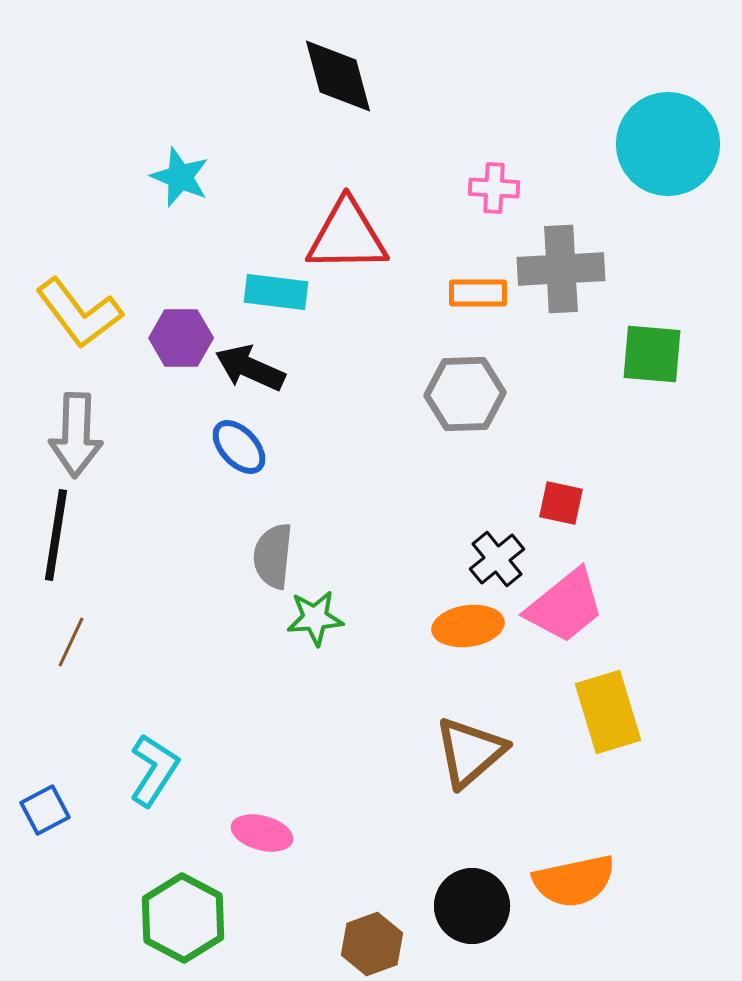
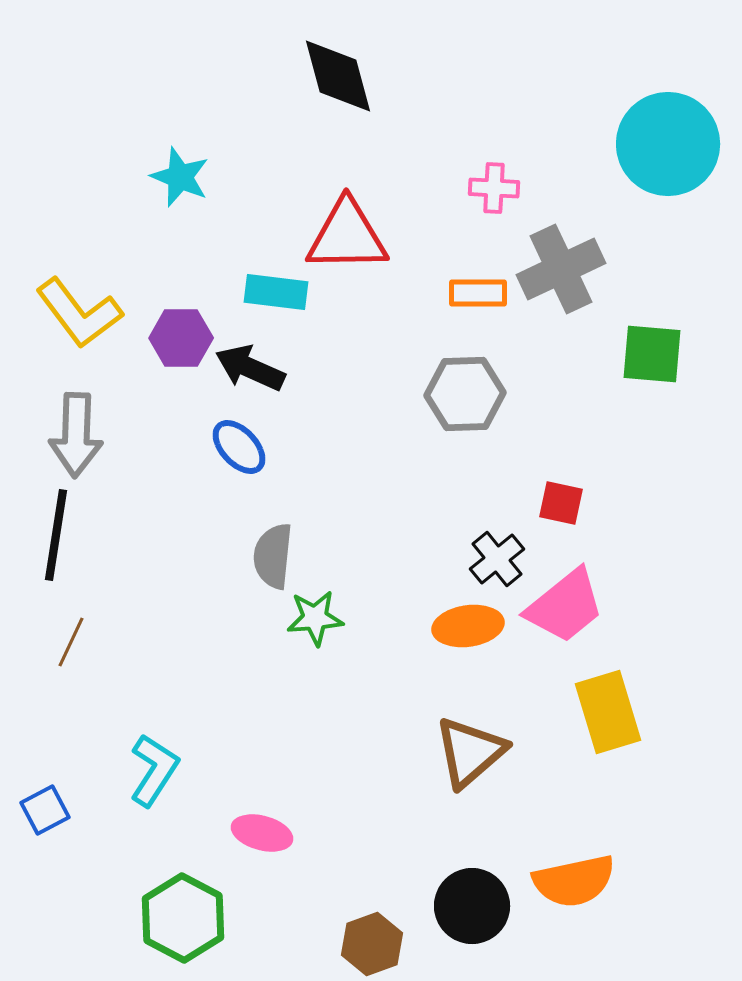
gray cross: rotated 22 degrees counterclockwise
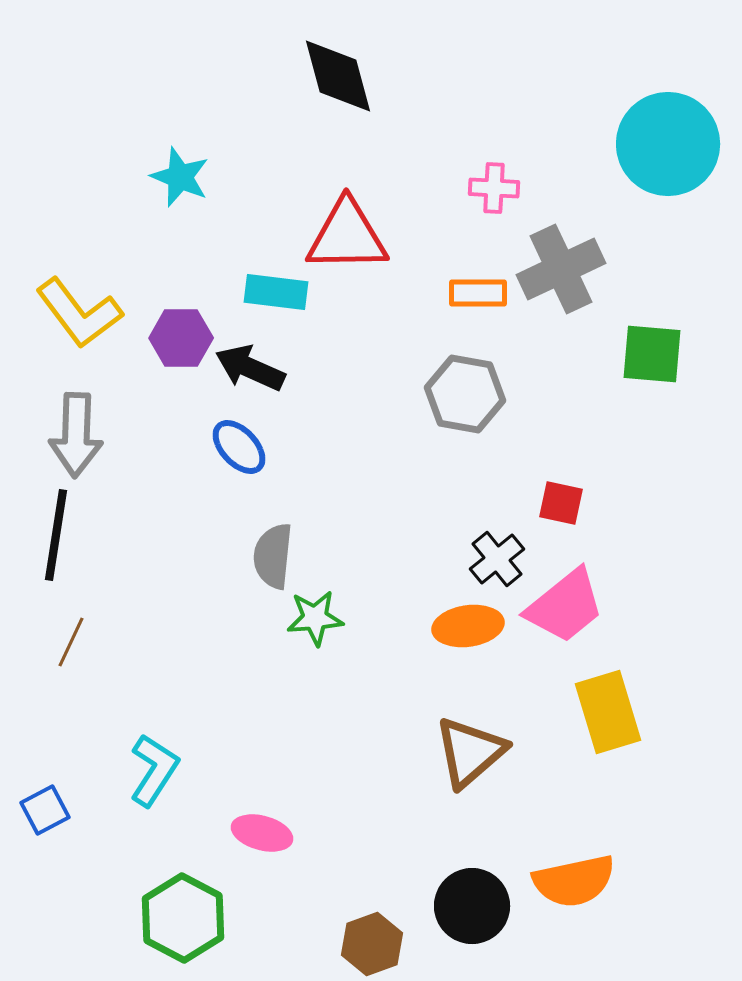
gray hexagon: rotated 12 degrees clockwise
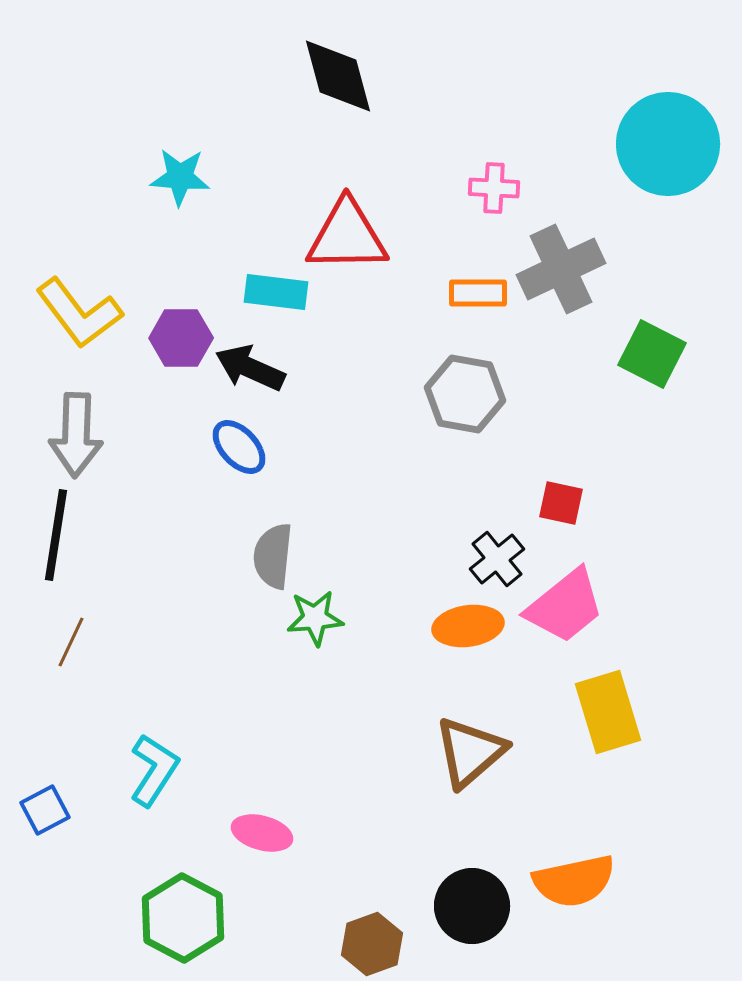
cyan star: rotated 18 degrees counterclockwise
green square: rotated 22 degrees clockwise
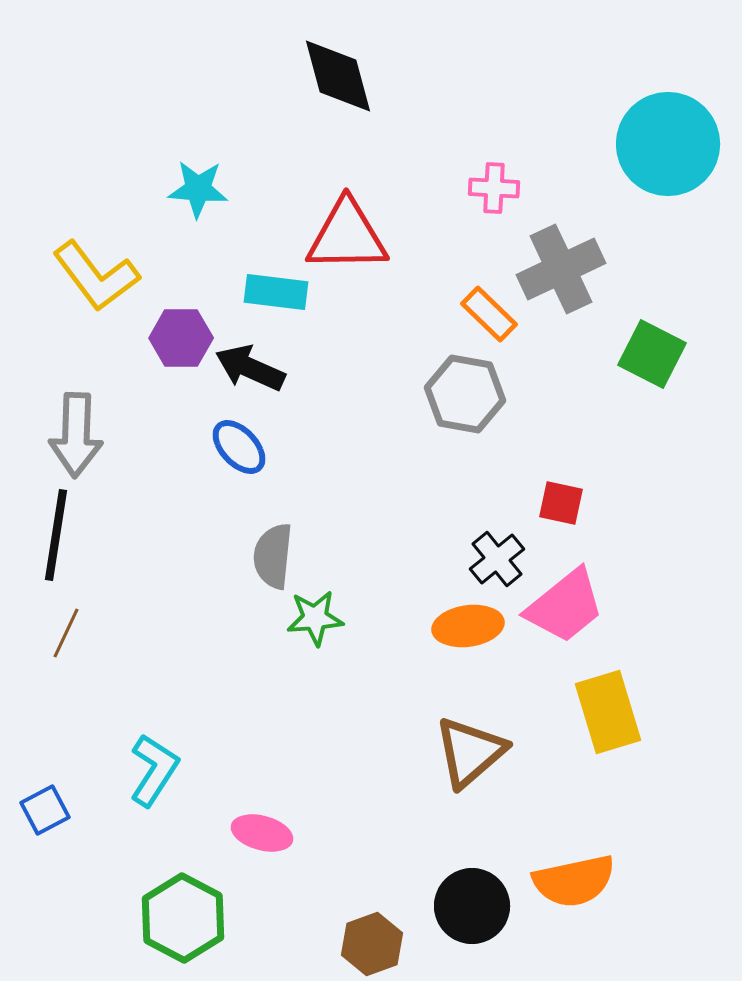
cyan star: moved 18 px right, 12 px down
orange rectangle: moved 11 px right, 21 px down; rotated 44 degrees clockwise
yellow L-shape: moved 17 px right, 37 px up
brown line: moved 5 px left, 9 px up
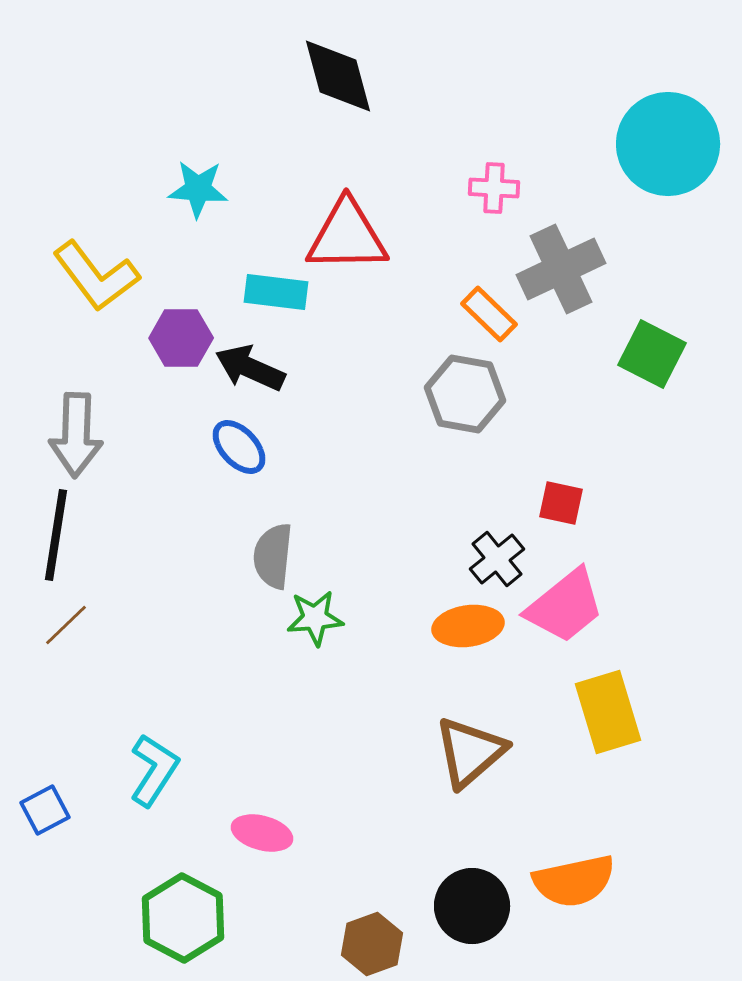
brown line: moved 8 px up; rotated 21 degrees clockwise
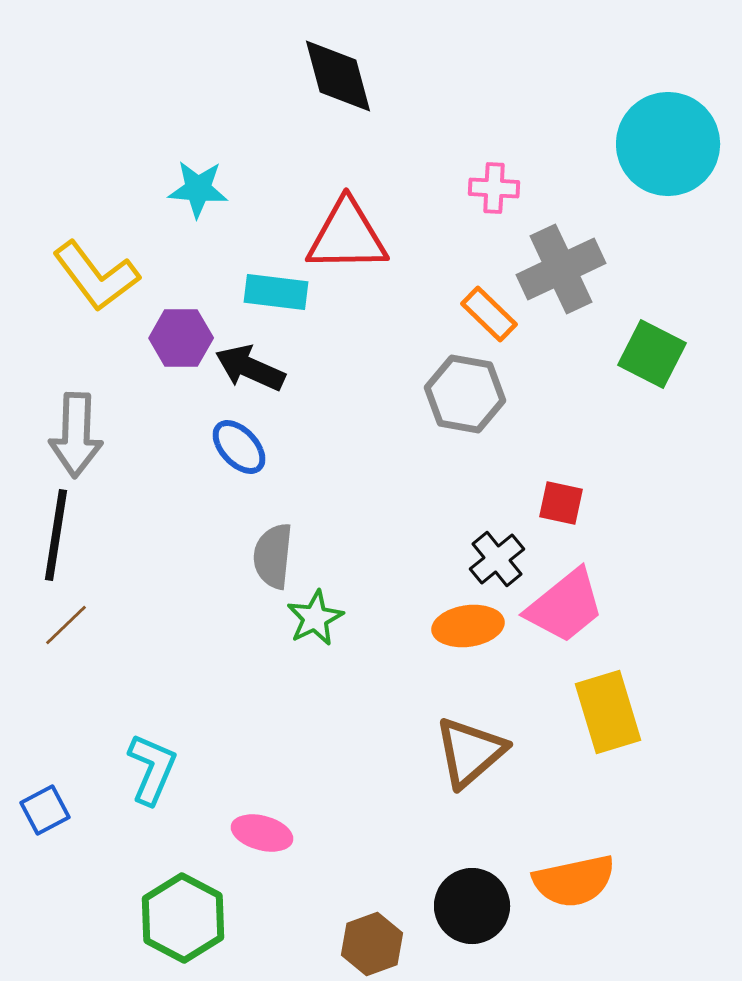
green star: rotated 22 degrees counterclockwise
cyan L-shape: moved 2 px left, 1 px up; rotated 10 degrees counterclockwise
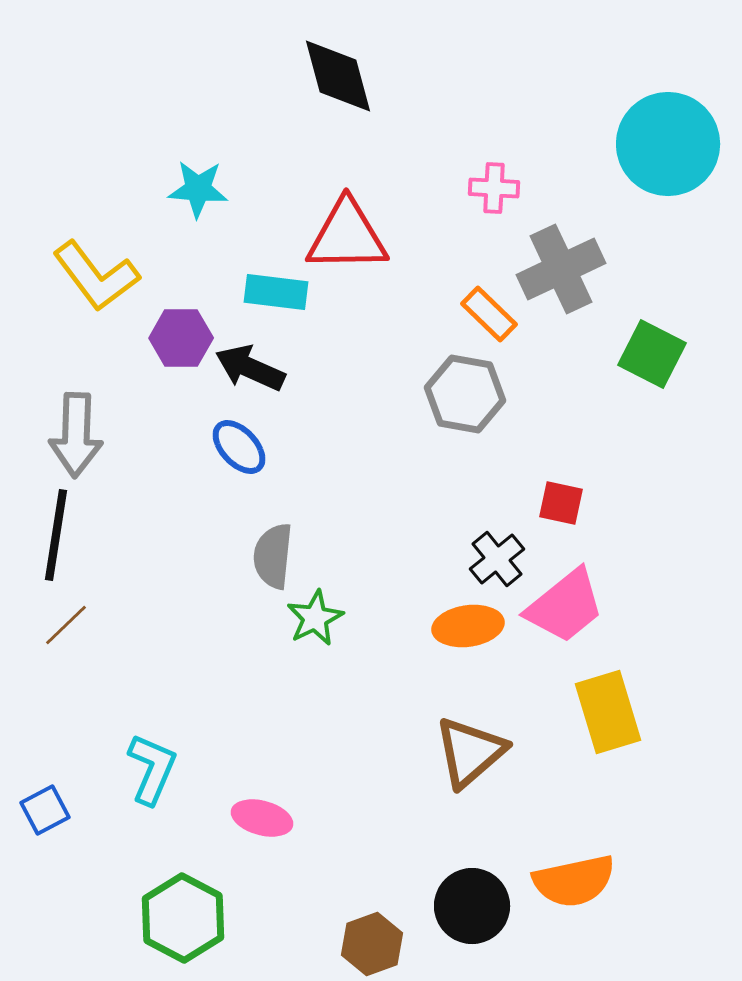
pink ellipse: moved 15 px up
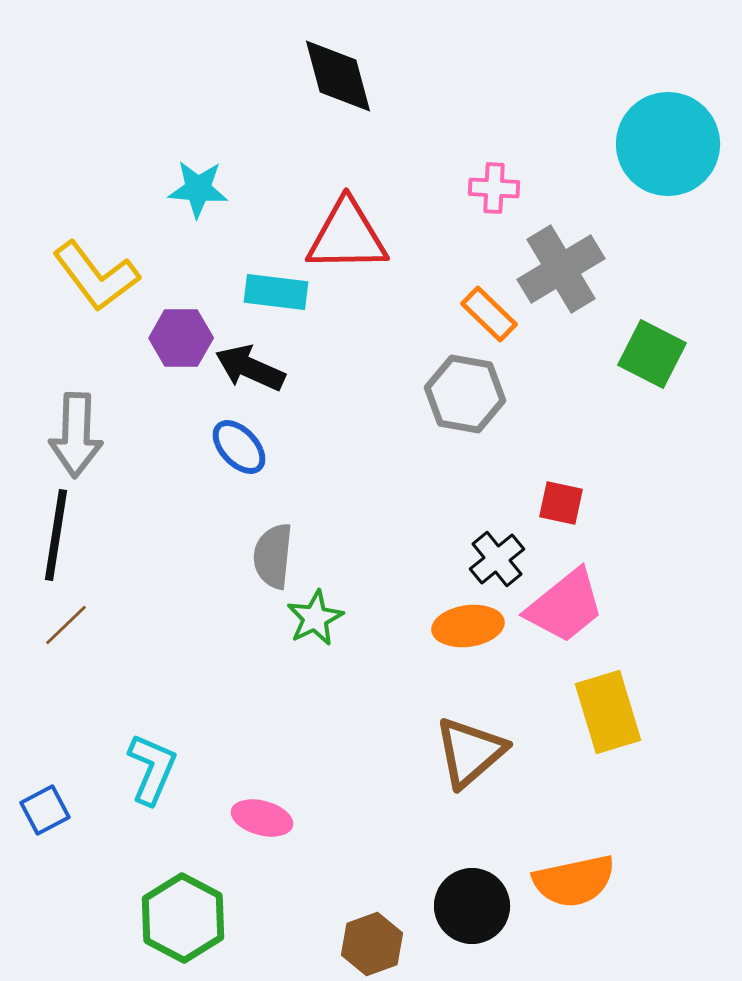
gray cross: rotated 6 degrees counterclockwise
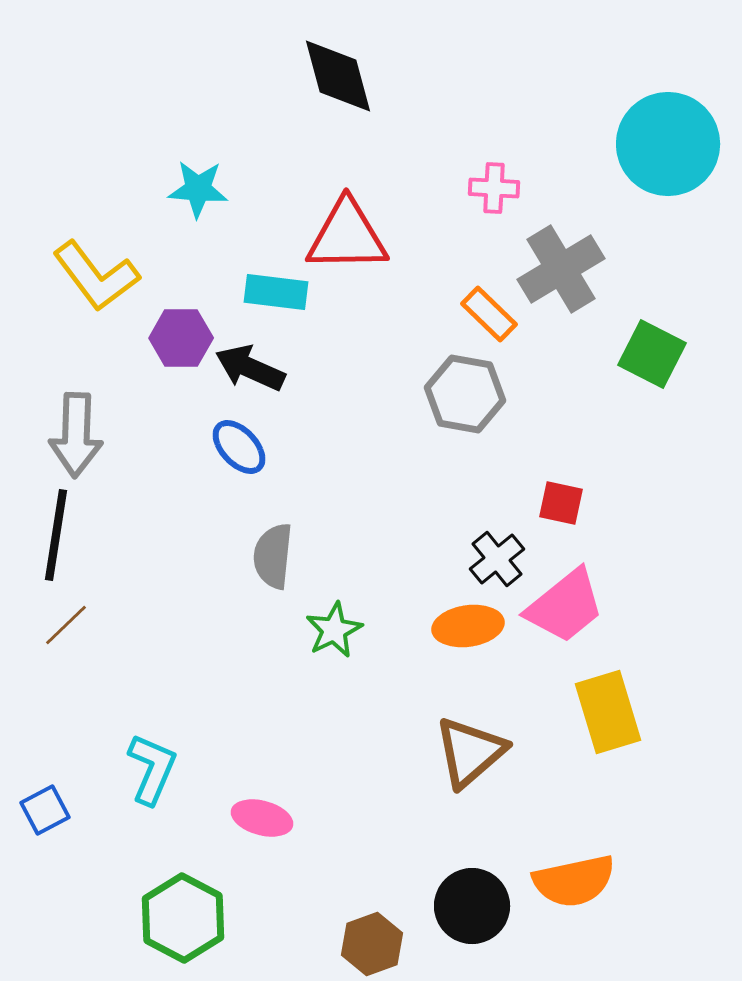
green star: moved 19 px right, 12 px down
